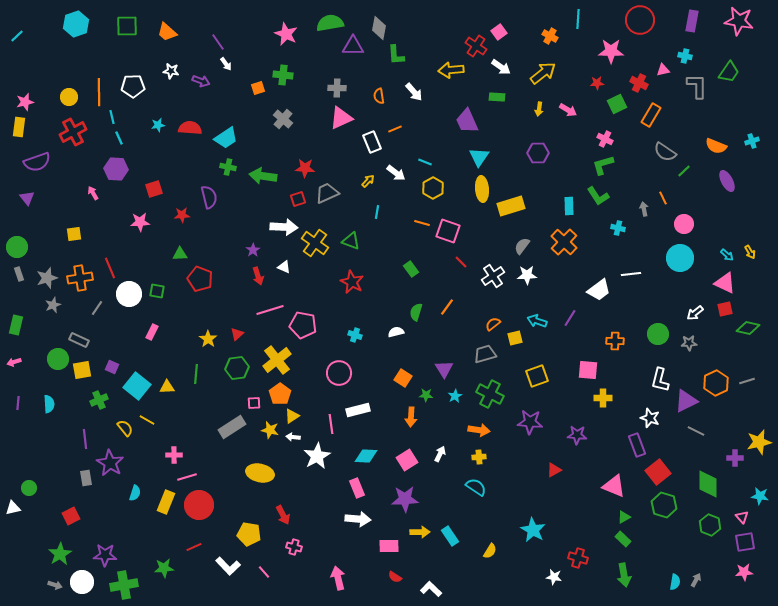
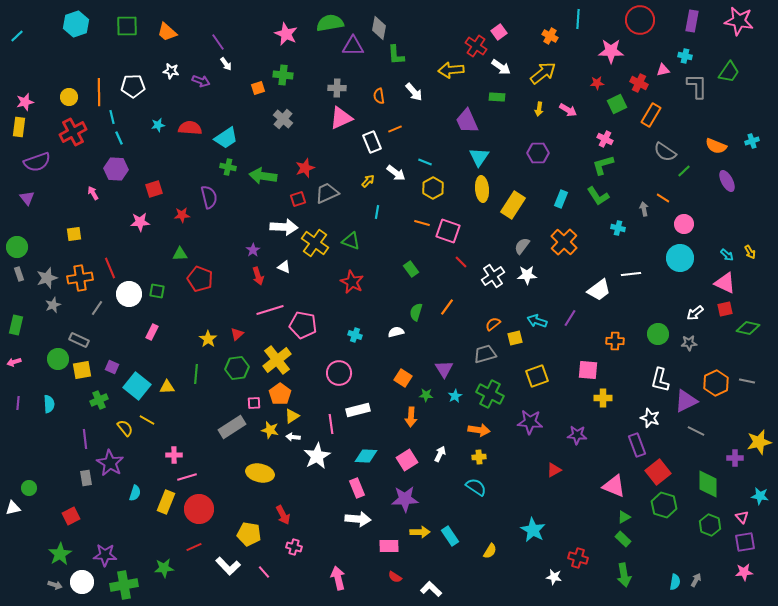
red star at (305, 168): rotated 24 degrees counterclockwise
orange line at (663, 198): rotated 32 degrees counterclockwise
yellow rectangle at (511, 206): moved 2 px right, 1 px up; rotated 40 degrees counterclockwise
cyan rectangle at (569, 206): moved 8 px left, 7 px up; rotated 24 degrees clockwise
gray line at (747, 381): rotated 28 degrees clockwise
red circle at (199, 505): moved 4 px down
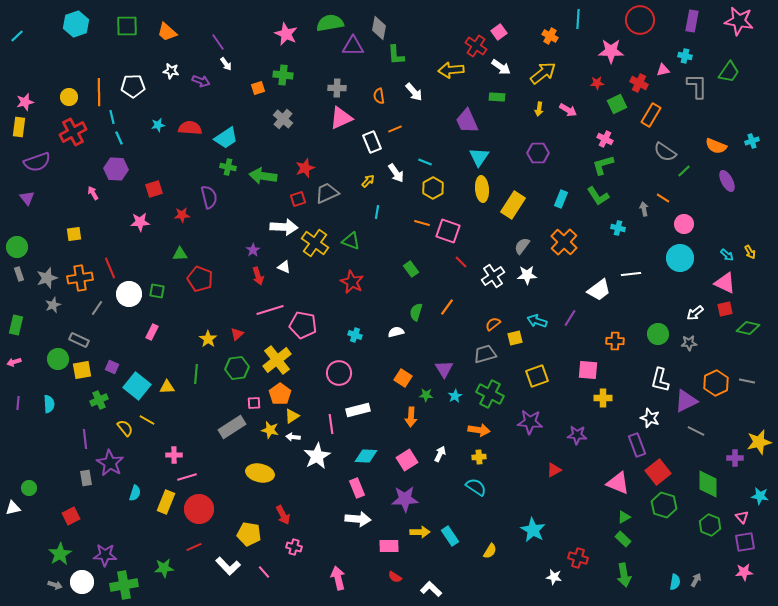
white arrow at (396, 173): rotated 18 degrees clockwise
pink triangle at (614, 486): moved 4 px right, 3 px up
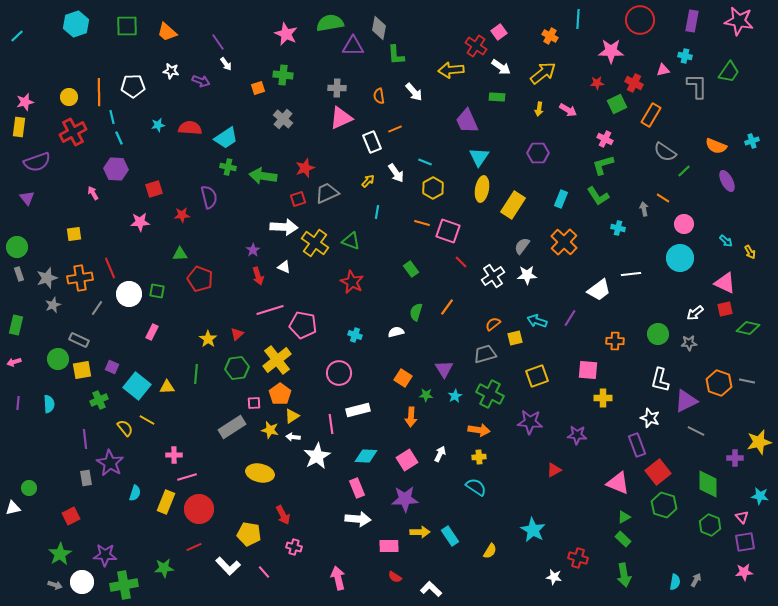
red cross at (639, 83): moved 5 px left
yellow ellipse at (482, 189): rotated 15 degrees clockwise
cyan arrow at (727, 255): moved 1 px left, 14 px up
orange hexagon at (716, 383): moved 3 px right; rotated 15 degrees counterclockwise
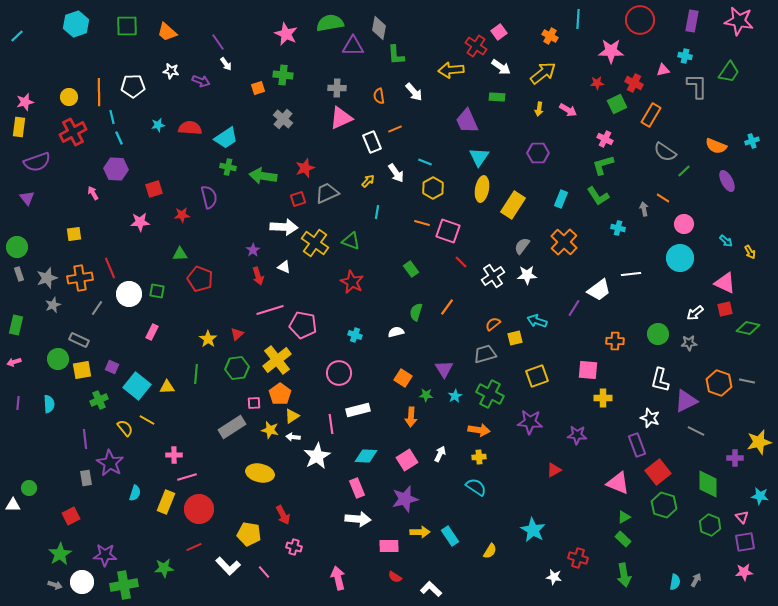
purple line at (570, 318): moved 4 px right, 10 px up
purple star at (405, 499): rotated 12 degrees counterclockwise
white triangle at (13, 508): moved 3 px up; rotated 14 degrees clockwise
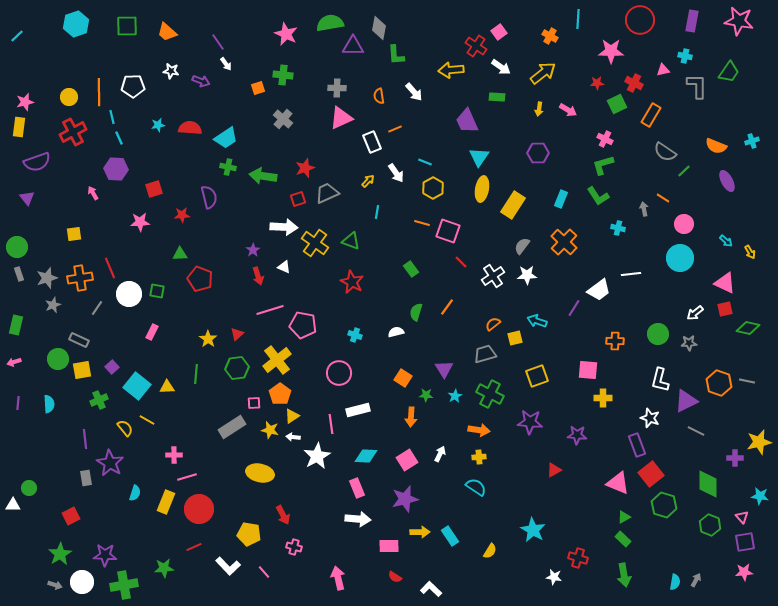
purple square at (112, 367): rotated 24 degrees clockwise
red square at (658, 472): moved 7 px left, 2 px down
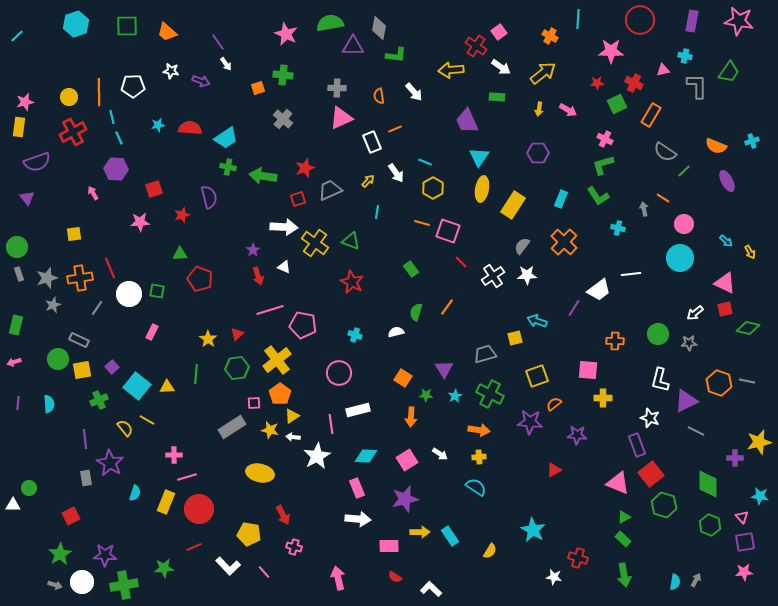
green L-shape at (396, 55): rotated 80 degrees counterclockwise
gray trapezoid at (327, 193): moved 3 px right, 3 px up
red star at (182, 215): rotated 14 degrees counterclockwise
orange semicircle at (493, 324): moved 61 px right, 80 px down
white arrow at (440, 454): rotated 98 degrees clockwise
